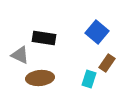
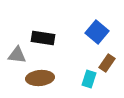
black rectangle: moved 1 px left
gray triangle: moved 3 px left; rotated 18 degrees counterclockwise
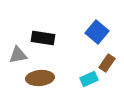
gray triangle: moved 1 px right; rotated 18 degrees counterclockwise
cyan rectangle: rotated 48 degrees clockwise
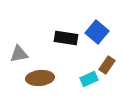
black rectangle: moved 23 px right
gray triangle: moved 1 px right, 1 px up
brown rectangle: moved 2 px down
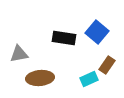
black rectangle: moved 2 px left
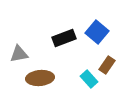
black rectangle: rotated 30 degrees counterclockwise
cyan rectangle: rotated 72 degrees clockwise
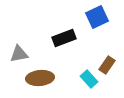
blue square: moved 15 px up; rotated 25 degrees clockwise
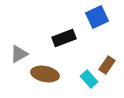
gray triangle: rotated 18 degrees counterclockwise
brown ellipse: moved 5 px right, 4 px up; rotated 16 degrees clockwise
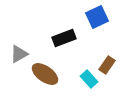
brown ellipse: rotated 24 degrees clockwise
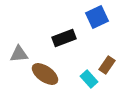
gray triangle: rotated 24 degrees clockwise
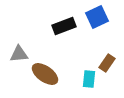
black rectangle: moved 12 px up
brown rectangle: moved 2 px up
cyan rectangle: rotated 48 degrees clockwise
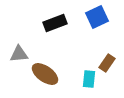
black rectangle: moved 9 px left, 3 px up
